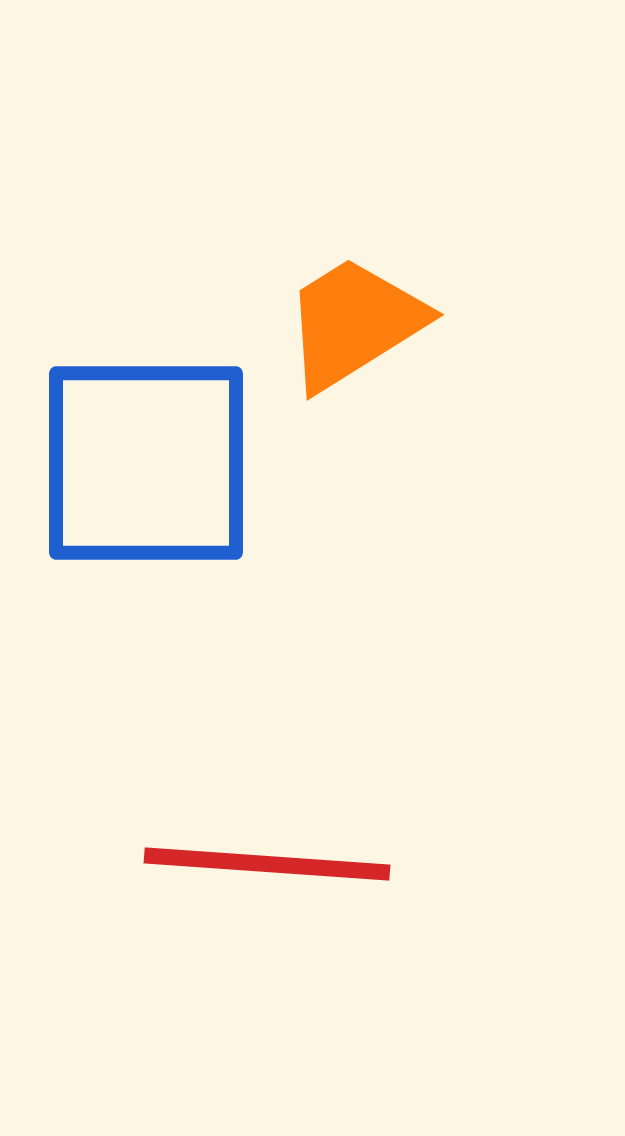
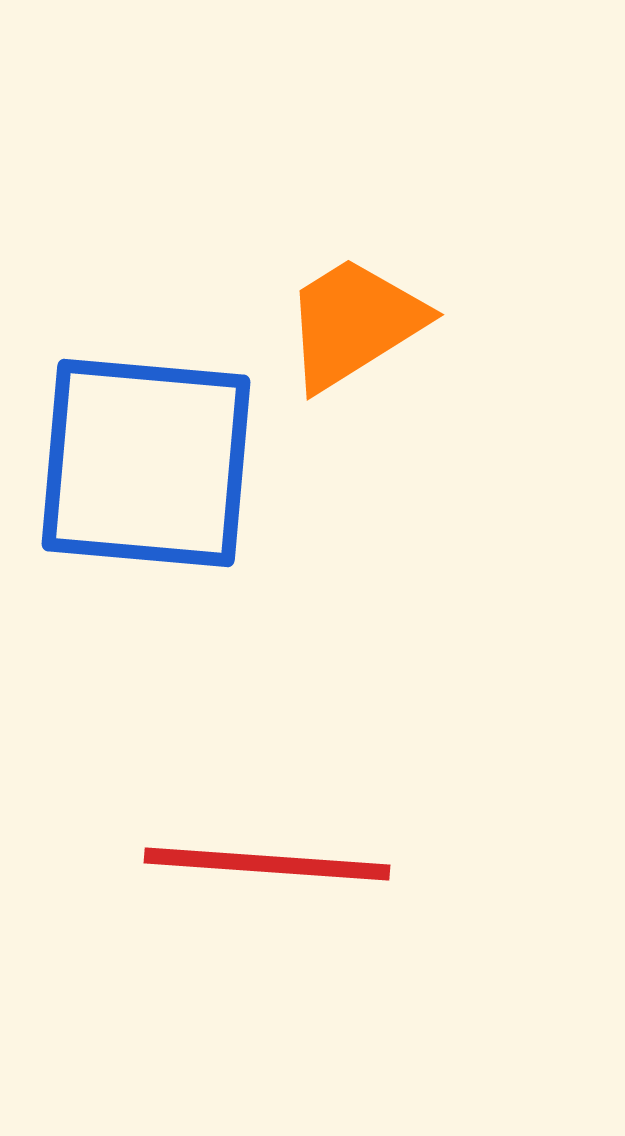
blue square: rotated 5 degrees clockwise
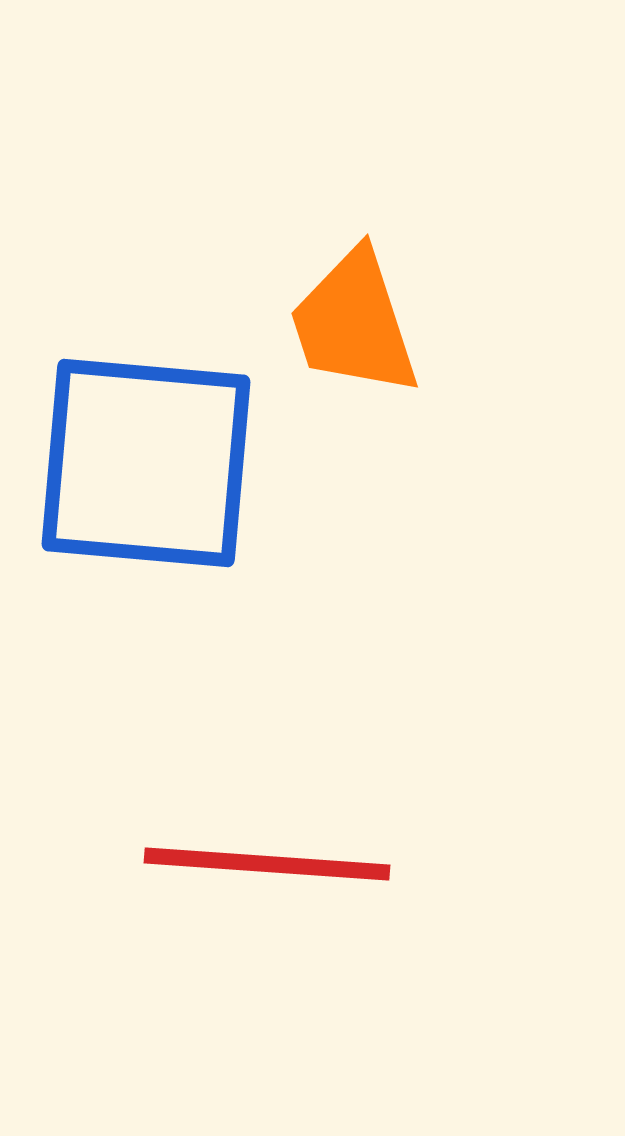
orange trapezoid: rotated 76 degrees counterclockwise
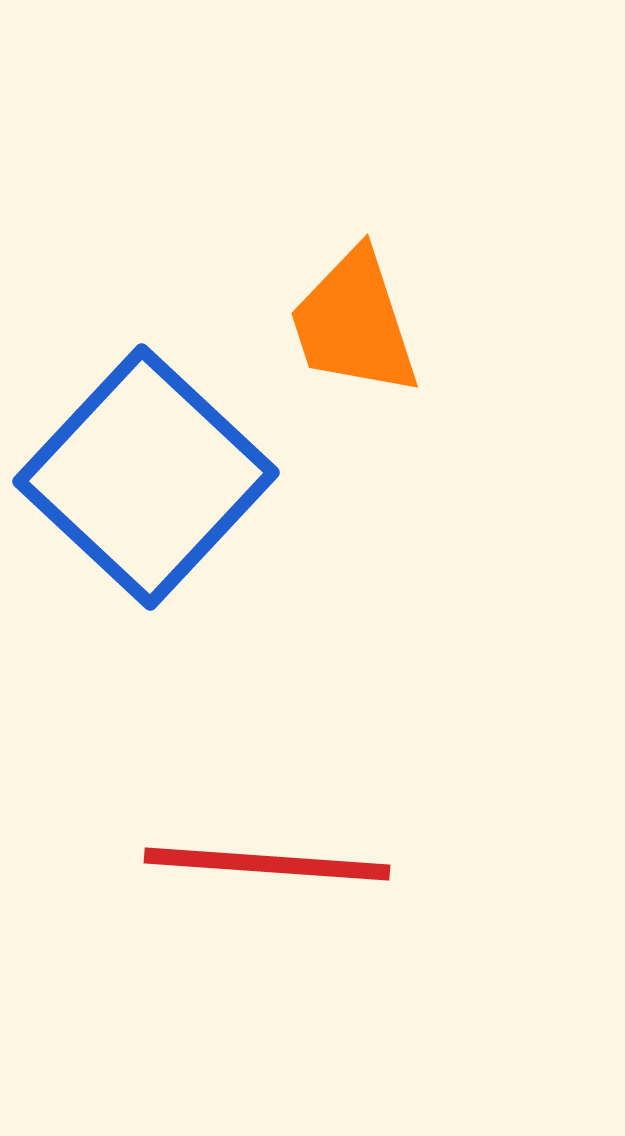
blue square: moved 14 px down; rotated 38 degrees clockwise
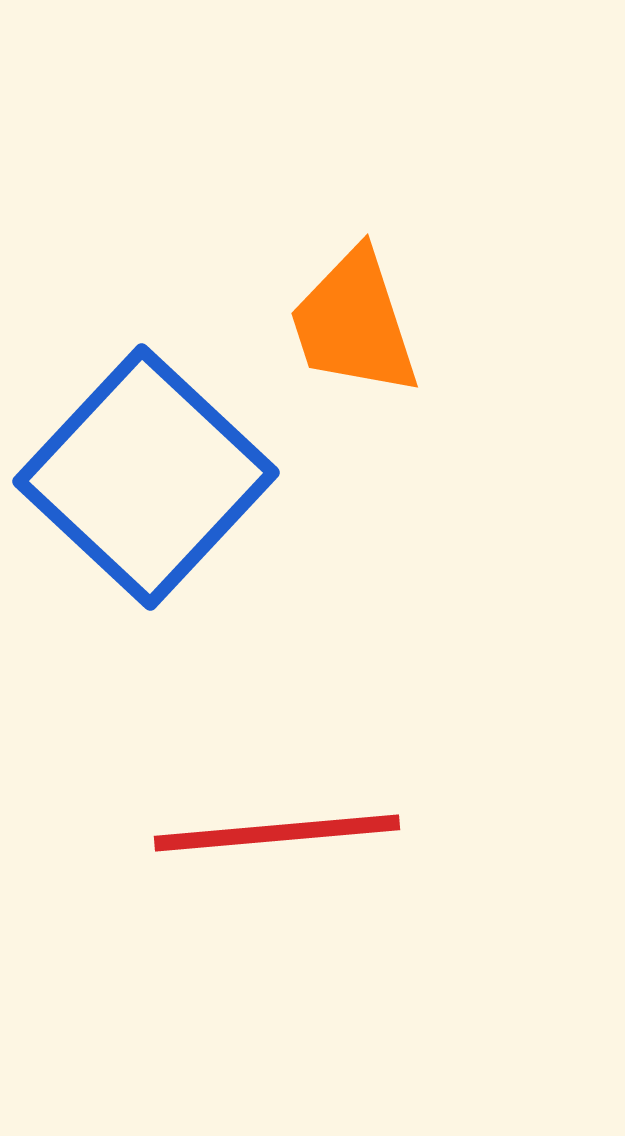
red line: moved 10 px right, 31 px up; rotated 9 degrees counterclockwise
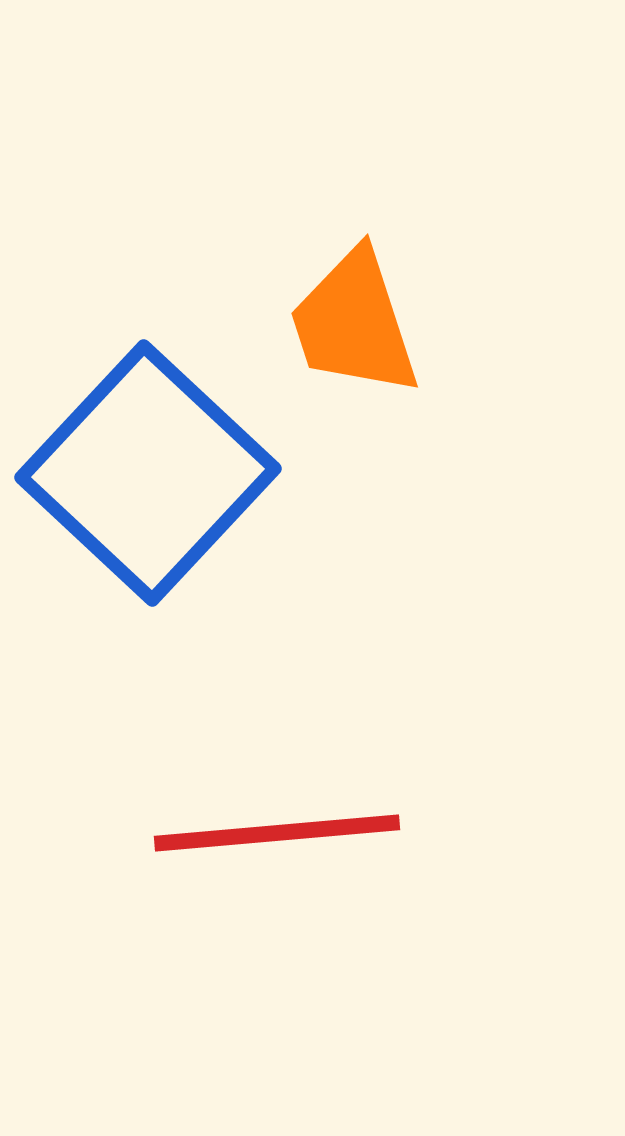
blue square: moved 2 px right, 4 px up
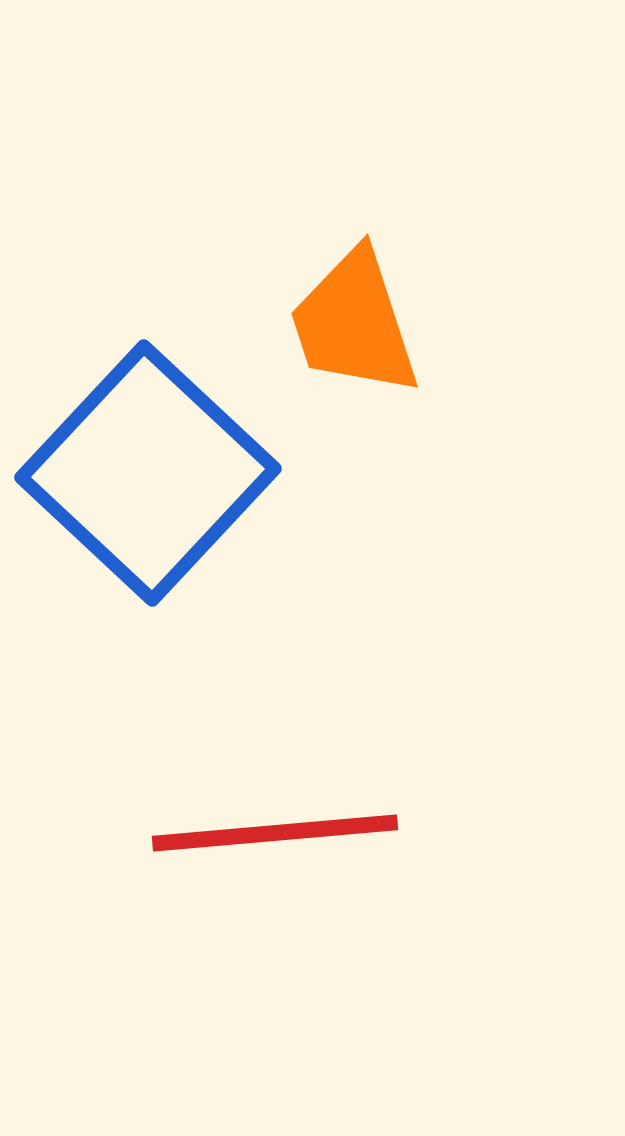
red line: moved 2 px left
